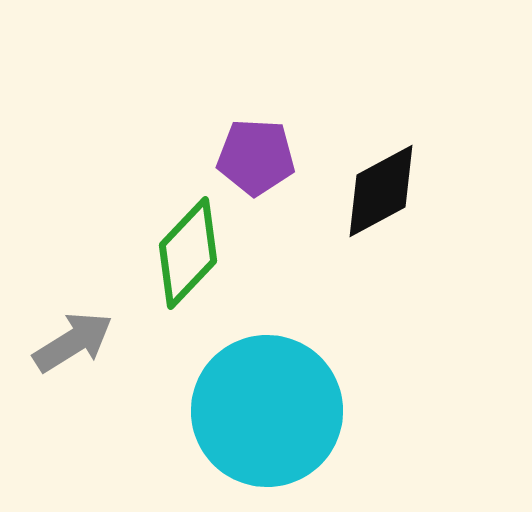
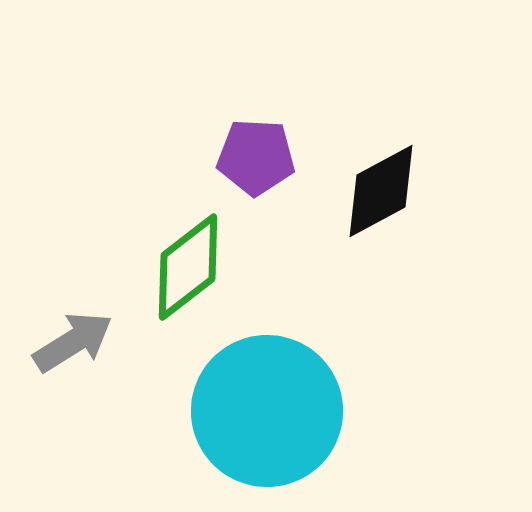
green diamond: moved 14 px down; rotated 9 degrees clockwise
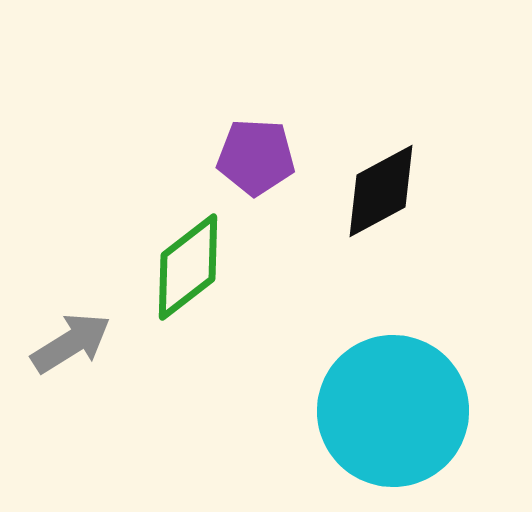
gray arrow: moved 2 px left, 1 px down
cyan circle: moved 126 px right
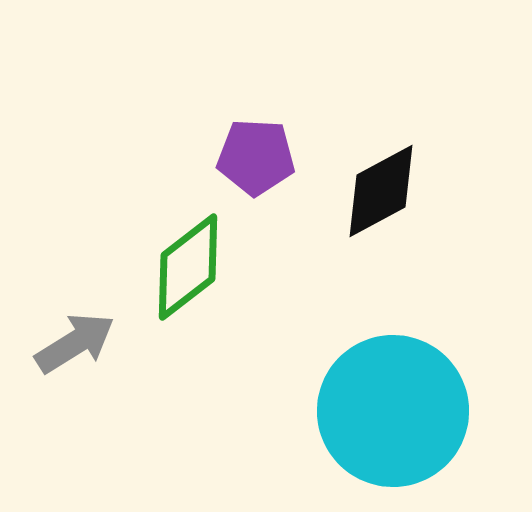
gray arrow: moved 4 px right
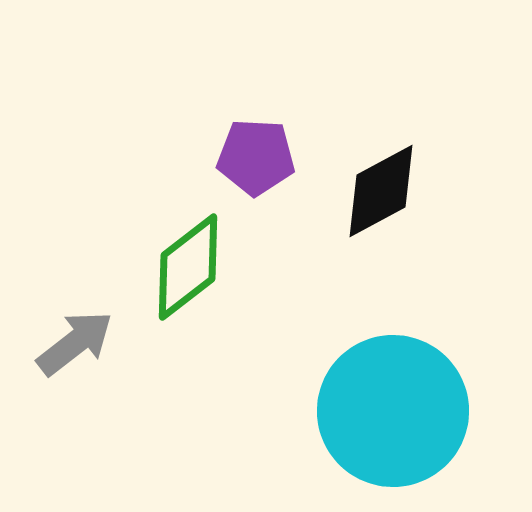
gray arrow: rotated 6 degrees counterclockwise
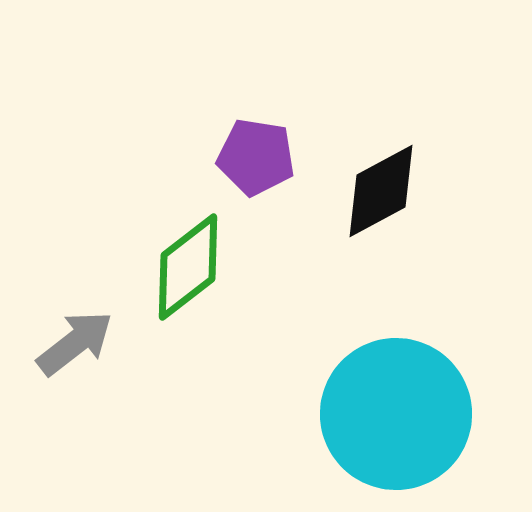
purple pentagon: rotated 6 degrees clockwise
cyan circle: moved 3 px right, 3 px down
